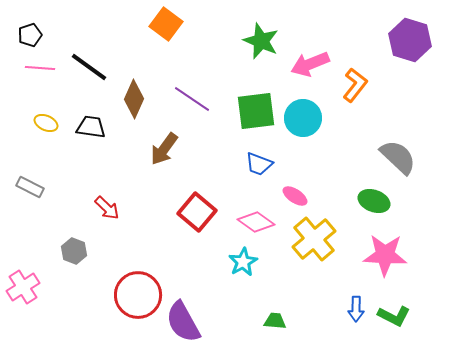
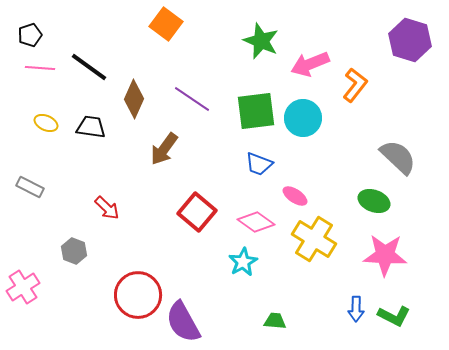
yellow cross: rotated 18 degrees counterclockwise
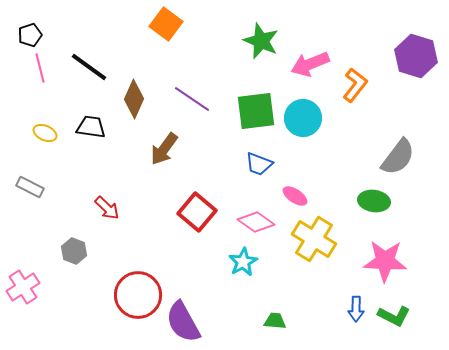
purple hexagon: moved 6 px right, 16 px down
pink line: rotated 72 degrees clockwise
yellow ellipse: moved 1 px left, 10 px down
gray semicircle: rotated 84 degrees clockwise
green ellipse: rotated 12 degrees counterclockwise
pink star: moved 6 px down
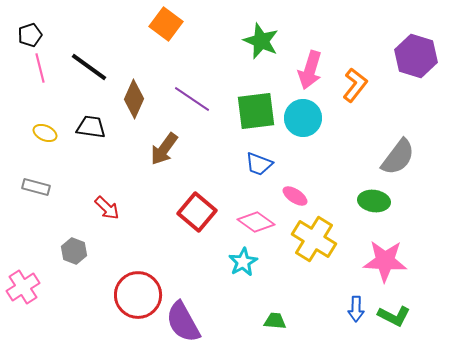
pink arrow: moved 6 px down; rotated 51 degrees counterclockwise
gray rectangle: moved 6 px right; rotated 12 degrees counterclockwise
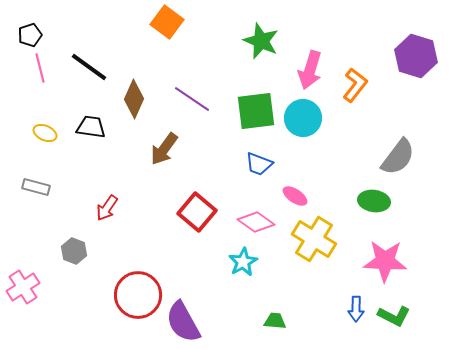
orange square: moved 1 px right, 2 px up
red arrow: rotated 80 degrees clockwise
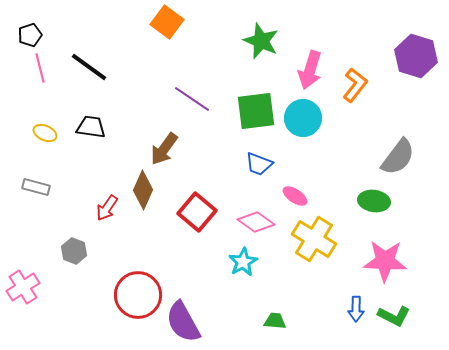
brown diamond: moved 9 px right, 91 px down
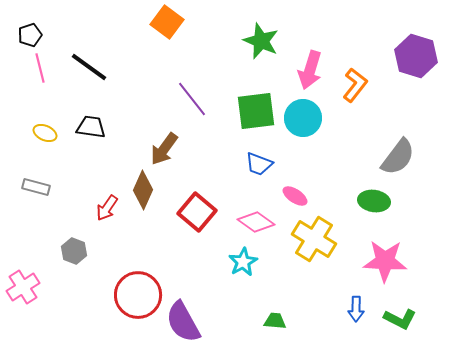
purple line: rotated 18 degrees clockwise
green L-shape: moved 6 px right, 3 px down
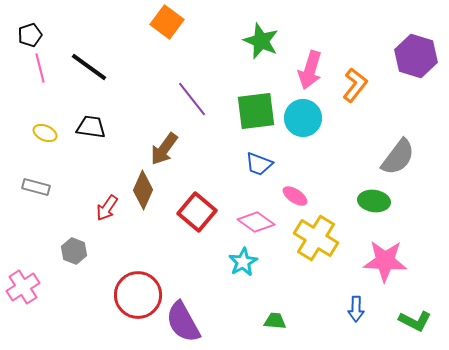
yellow cross: moved 2 px right, 1 px up
green L-shape: moved 15 px right, 2 px down
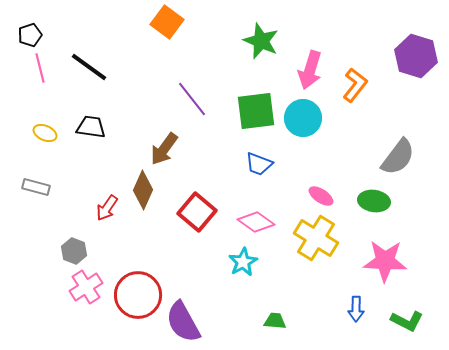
pink ellipse: moved 26 px right
pink cross: moved 63 px right
green L-shape: moved 8 px left
